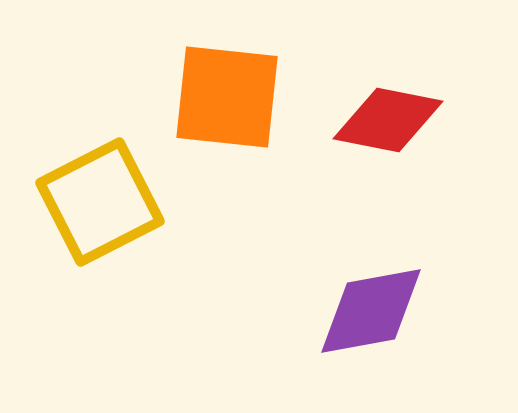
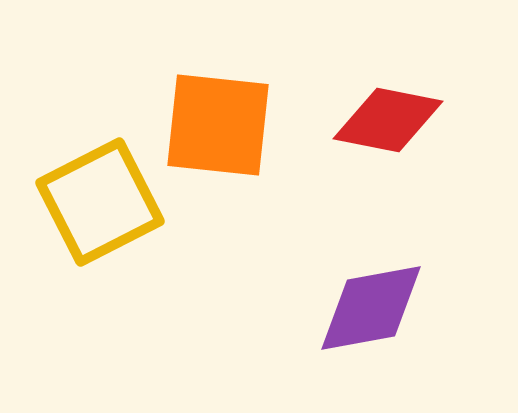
orange square: moved 9 px left, 28 px down
purple diamond: moved 3 px up
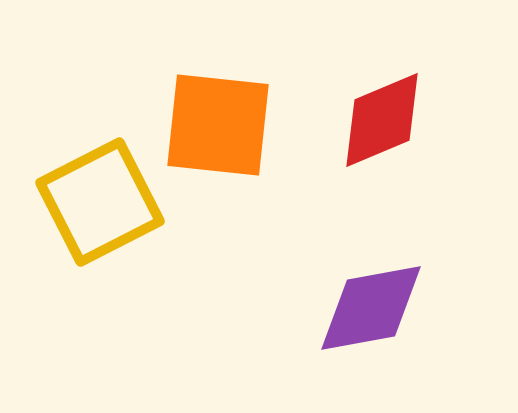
red diamond: moved 6 px left; rotated 34 degrees counterclockwise
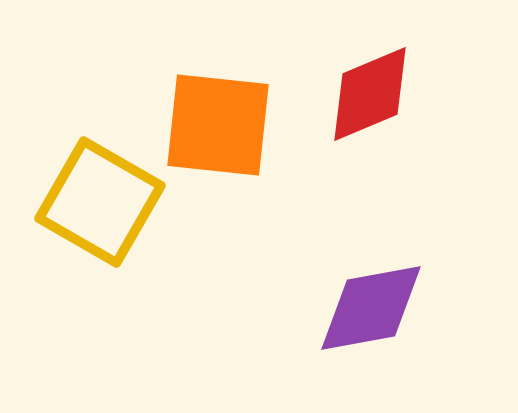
red diamond: moved 12 px left, 26 px up
yellow square: rotated 33 degrees counterclockwise
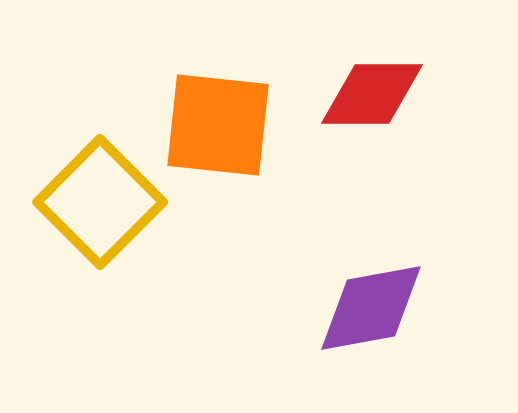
red diamond: moved 2 px right; rotated 23 degrees clockwise
yellow square: rotated 15 degrees clockwise
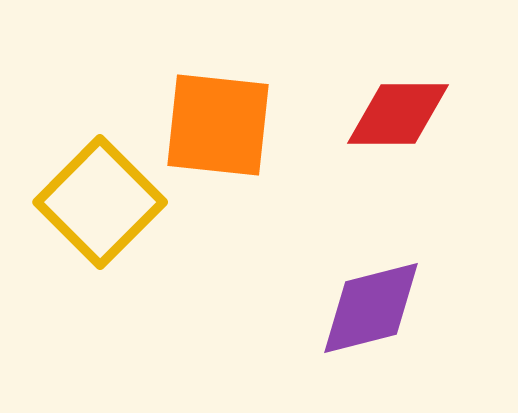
red diamond: moved 26 px right, 20 px down
purple diamond: rotated 4 degrees counterclockwise
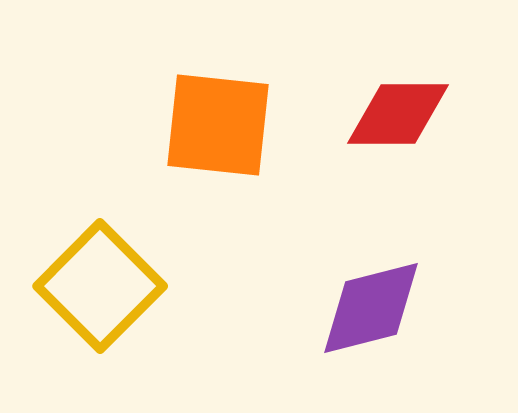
yellow square: moved 84 px down
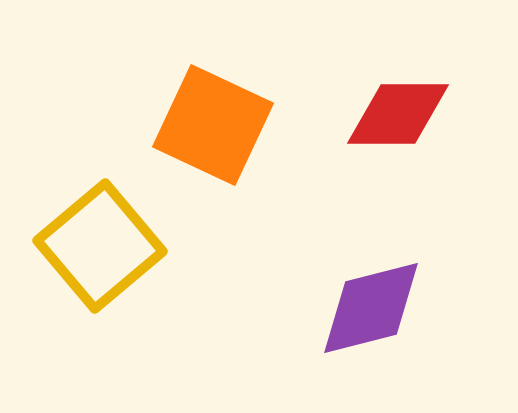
orange square: moved 5 px left; rotated 19 degrees clockwise
yellow square: moved 40 px up; rotated 5 degrees clockwise
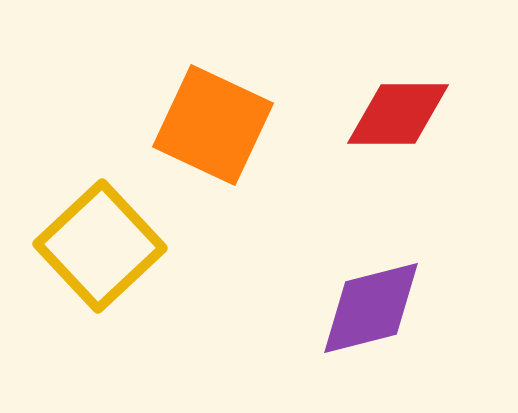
yellow square: rotated 3 degrees counterclockwise
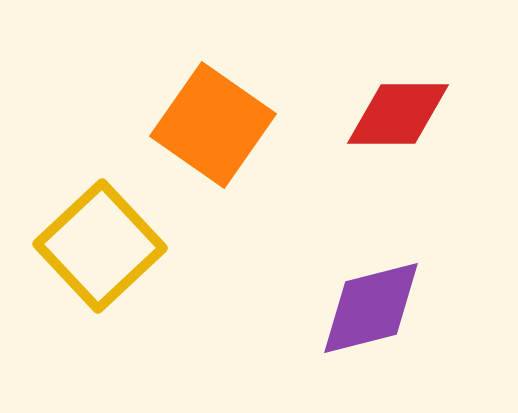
orange square: rotated 10 degrees clockwise
